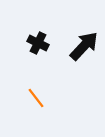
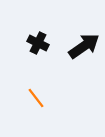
black arrow: rotated 12 degrees clockwise
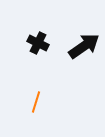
orange line: moved 4 px down; rotated 55 degrees clockwise
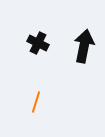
black arrow: rotated 44 degrees counterclockwise
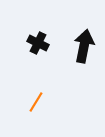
orange line: rotated 15 degrees clockwise
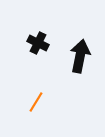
black arrow: moved 4 px left, 10 px down
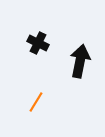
black arrow: moved 5 px down
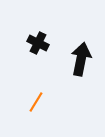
black arrow: moved 1 px right, 2 px up
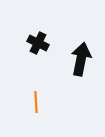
orange line: rotated 35 degrees counterclockwise
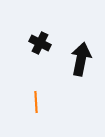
black cross: moved 2 px right
